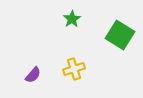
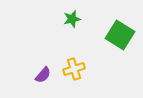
green star: rotated 18 degrees clockwise
purple semicircle: moved 10 px right
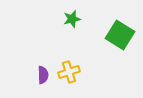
yellow cross: moved 5 px left, 3 px down
purple semicircle: rotated 42 degrees counterclockwise
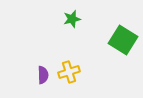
green square: moved 3 px right, 5 px down
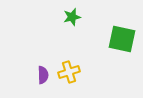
green star: moved 2 px up
green square: moved 1 px left, 1 px up; rotated 20 degrees counterclockwise
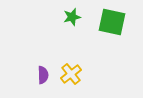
green square: moved 10 px left, 17 px up
yellow cross: moved 2 px right, 2 px down; rotated 20 degrees counterclockwise
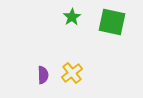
green star: rotated 18 degrees counterclockwise
yellow cross: moved 1 px right, 1 px up
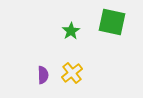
green star: moved 1 px left, 14 px down
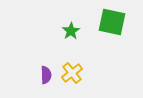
purple semicircle: moved 3 px right
